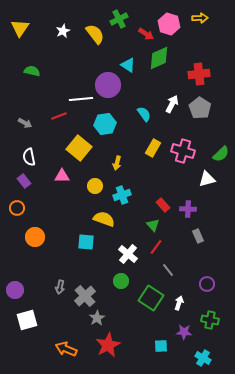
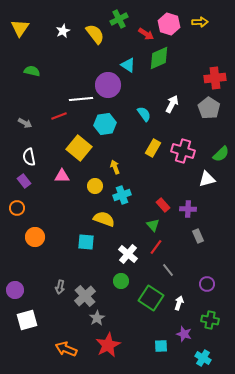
yellow arrow at (200, 18): moved 4 px down
red cross at (199, 74): moved 16 px right, 4 px down
gray pentagon at (200, 108): moved 9 px right
yellow arrow at (117, 163): moved 2 px left, 4 px down; rotated 144 degrees clockwise
purple star at (184, 332): moved 2 px down; rotated 14 degrees clockwise
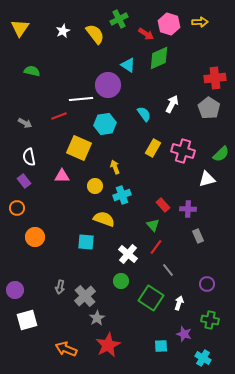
yellow square at (79, 148): rotated 15 degrees counterclockwise
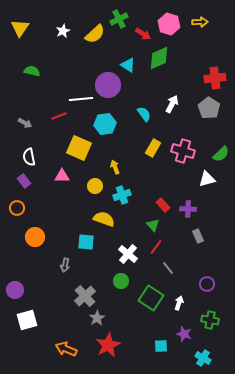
yellow semicircle at (95, 34): rotated 85 degrees clockwise
red arrow at (146, 34): moved 3 px left
gray line at (168, 270): moved 2 px up
gray arrow at (60, 287): moved 5 px right, 22 px up
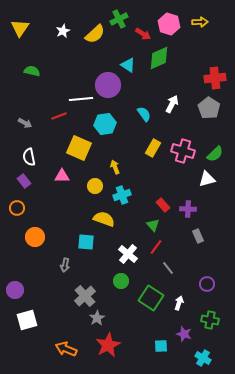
green semicircle at (221, 154): moved 6 px left
